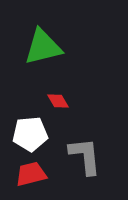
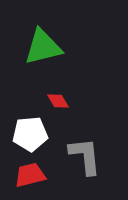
red trapezoid: moved 1 px left, 1 px down
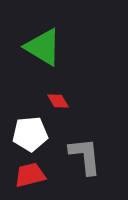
green triangle: rotated 45 degrees clockwise
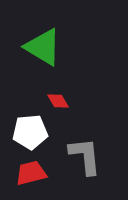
white pentagon: moved 2 px up
red trapezoid: moved 1 px right, 2 px up
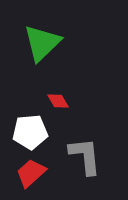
green triangle: moved 1 px left, 4 px up; rotated 45 degrees clockwise
red trapezoid: rotated 28 degrees counterclockwise
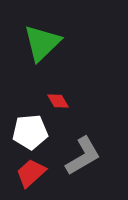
gray L-shape: moved 2 px left; rotated 66 degrees clockwise
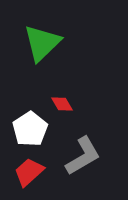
red diamond: moved 4 px right, 3 px down
white pentagon: moved 3 px up; rotated 28 degrees counterclockwise
red trapezoid: moved 2 px left, 1 px up
